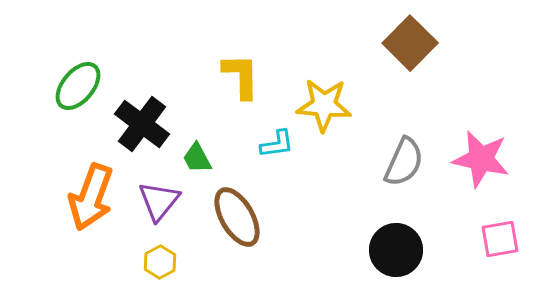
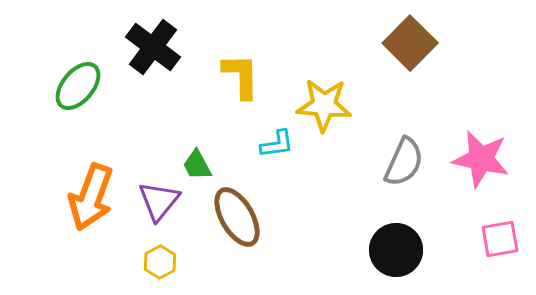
black cross: moved 11 px right, 77 px up
green trapezoid: moved 7 px down
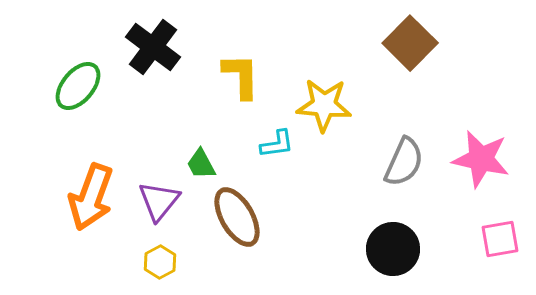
green trapezoid: moved 4 px right, 1 px up
black circle: moved 3 px left, 1 px up
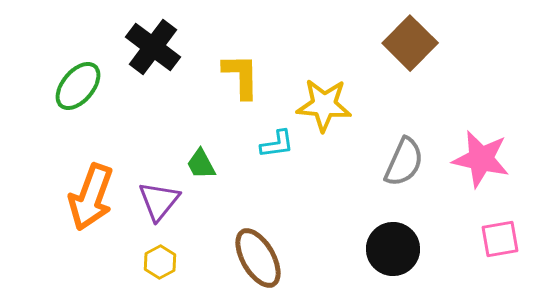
brown ellipse: moved 21 px right, 41 px down
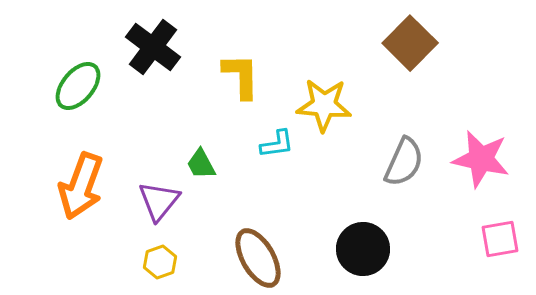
orange arrow: moved 10 px left, 11 px up
black circle: moved 30 px left
yellow hexagon: rotated 8 degrees clockwise
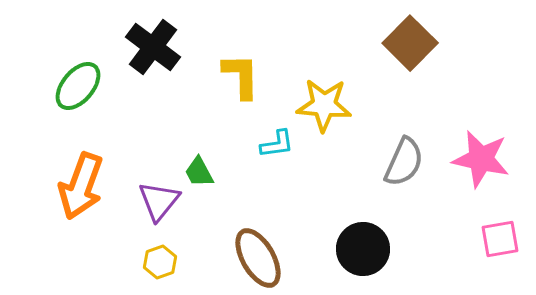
green trapezoid: moved 2 px left, 8 px down
